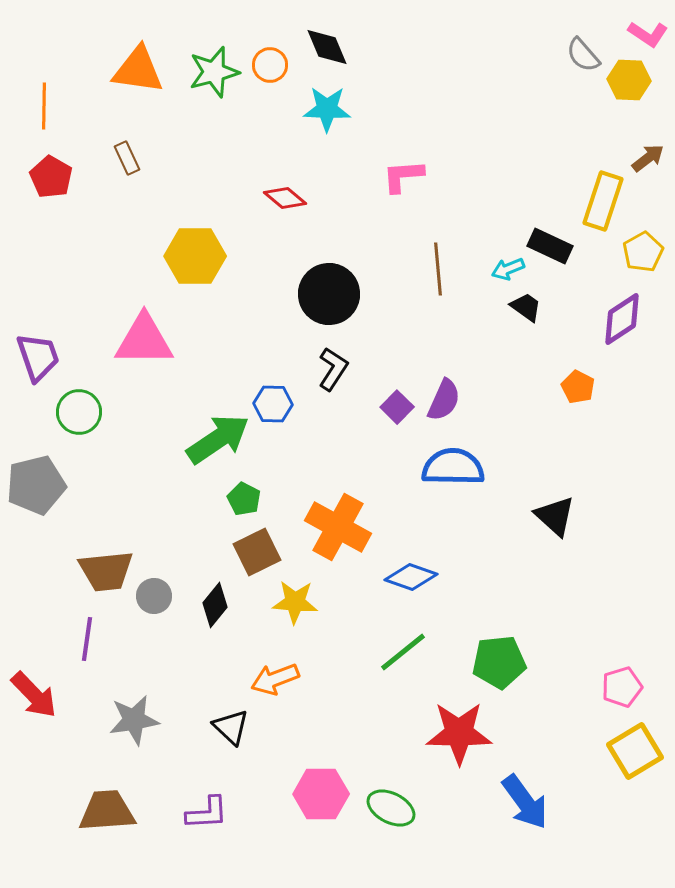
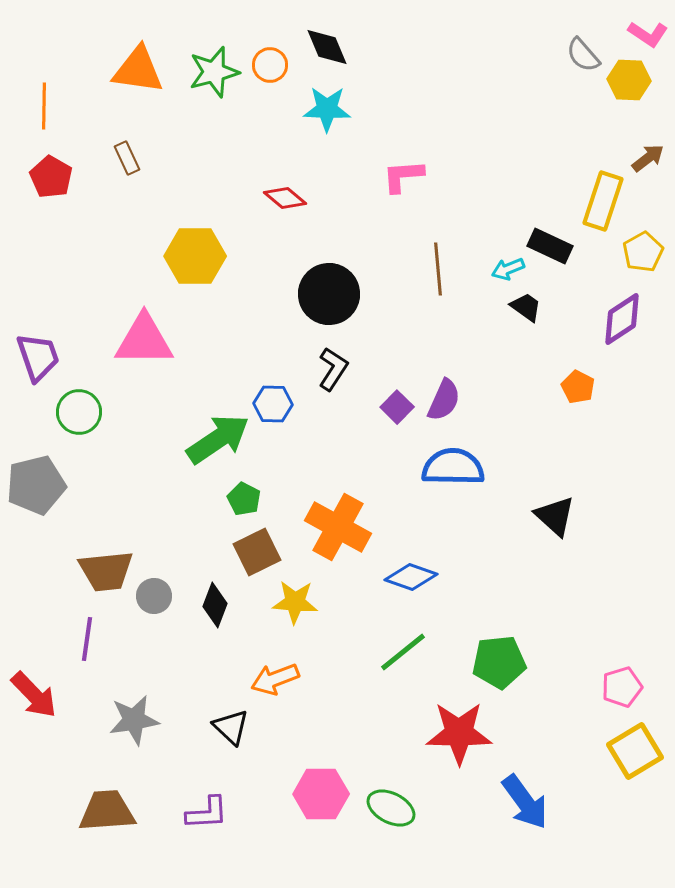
black diamond at (215, 605): rotated 18 degrees counterclockwise
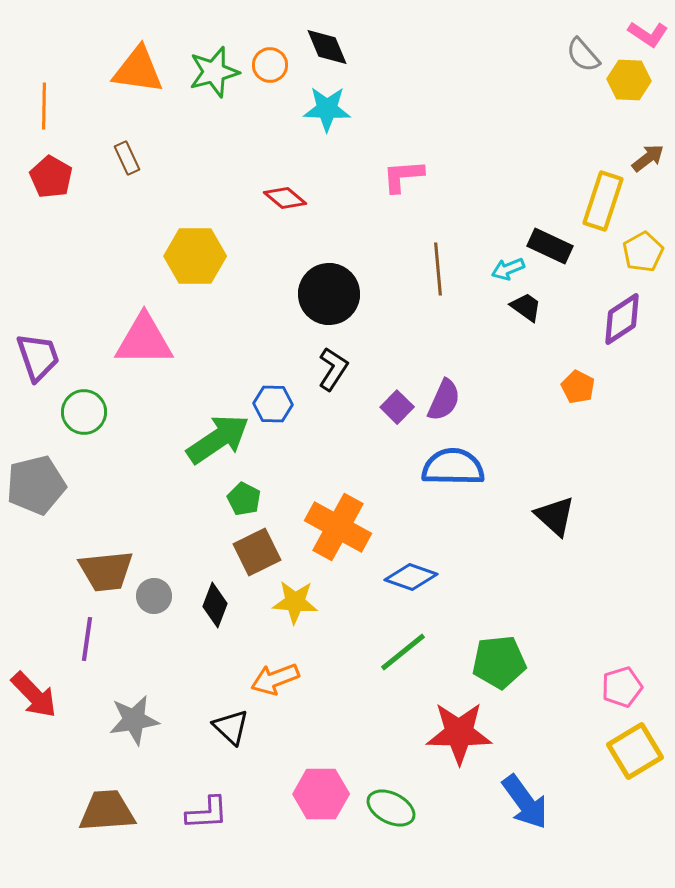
green circle at (79, 412): moved 5 px right
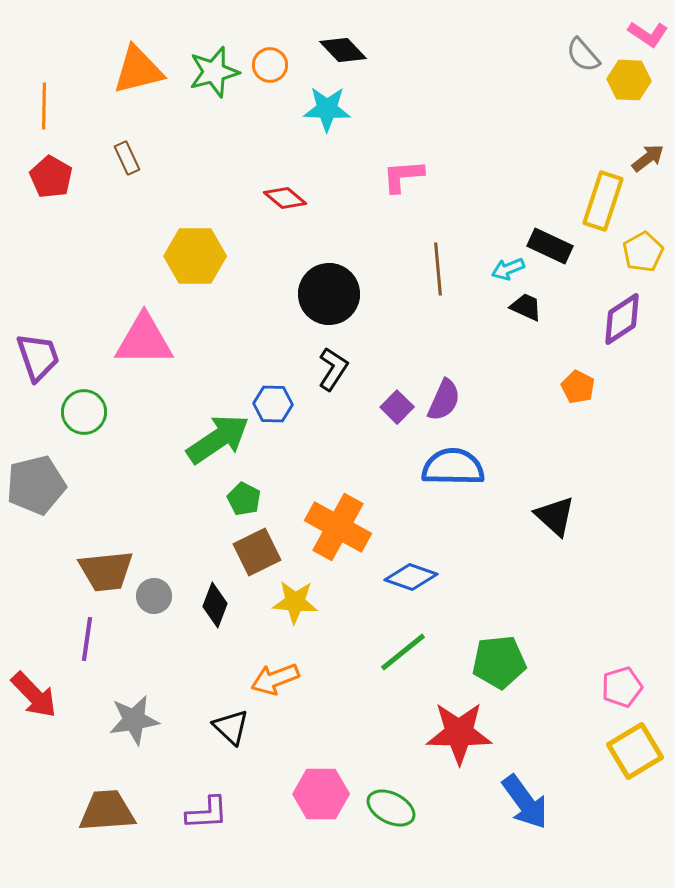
black diamond at (327, 47): moved 16 px right, 3 px down; rotated 21 degrees counterclockwise
orange triangle at (138, 70): rotated 22 degrees counterclockwise
black trapezoid at (526, 307): rotated 12 degrees counterclockwise
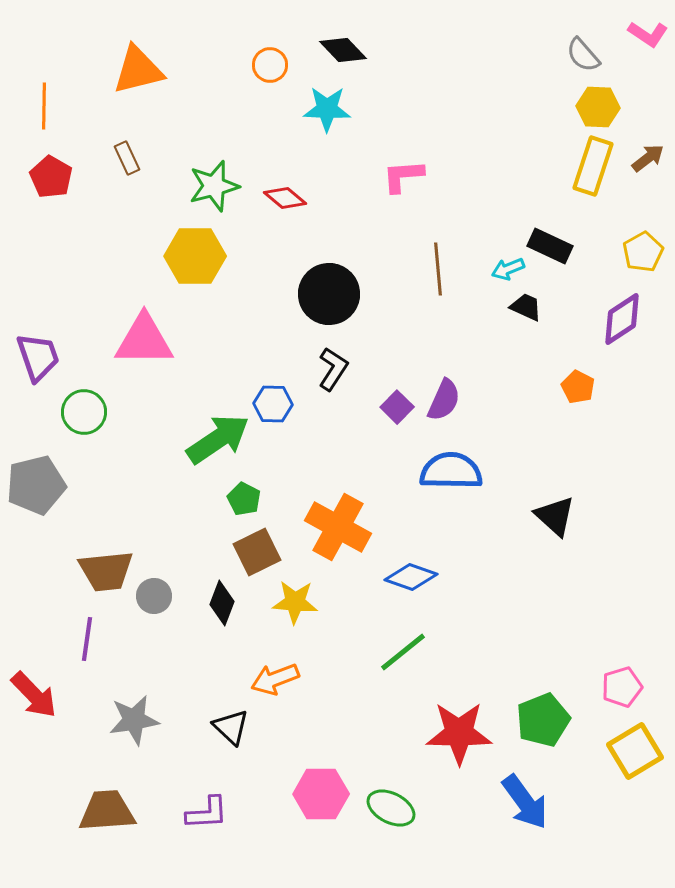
green star at (214, 72): moved 114 px down
yellow hexagon at (629, 80): moved 31 px left, 27 px down
yellow rectangle at (603, 201): moved 10 px left, 35 px up
blue semicircle at (453, 467): moved 2 px left, 4 px down
black diamond at (215, 605): moved 7 px right, 2 px up
green pentagon at (499, 662): moved 44 px right, 58 px down; rotated 16 degrees counterclockwise
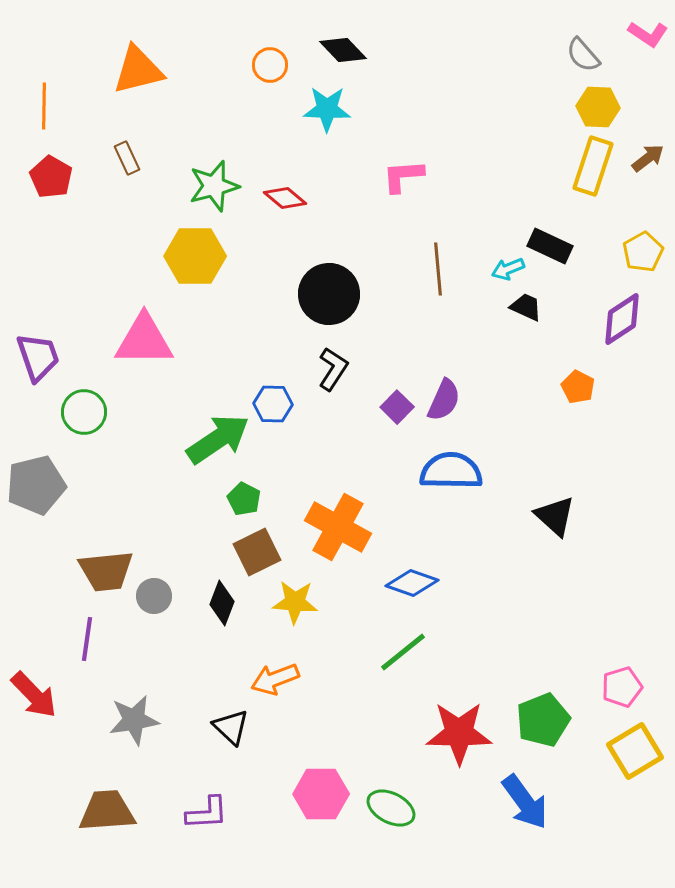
blue diamond at (411, 577): moved 1 px right, 6 px down
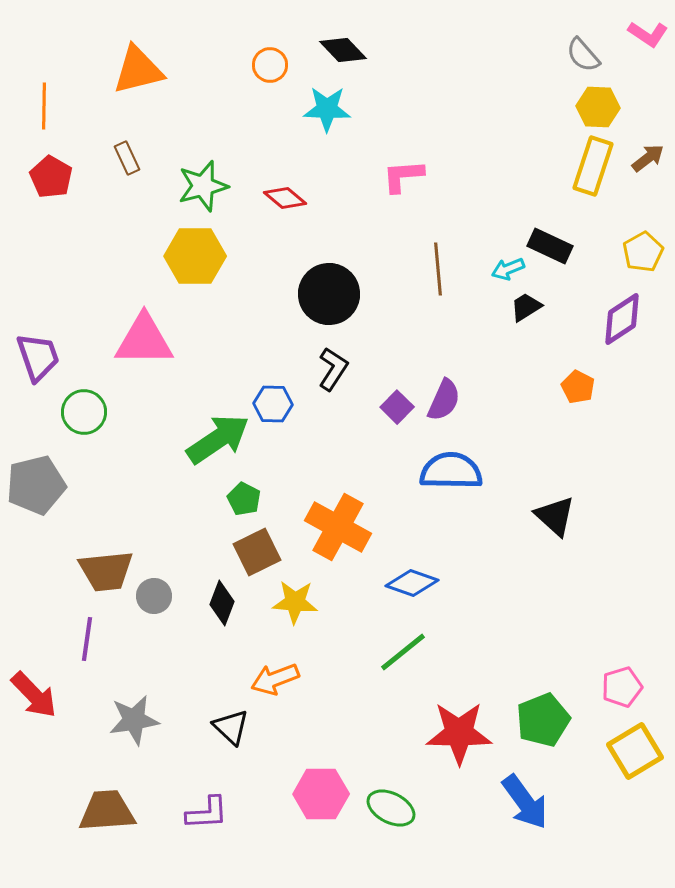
green star at (214, 186): moved 11 px left
black trapezoid at (526, 307): rotated 56 degrees counterclockwise
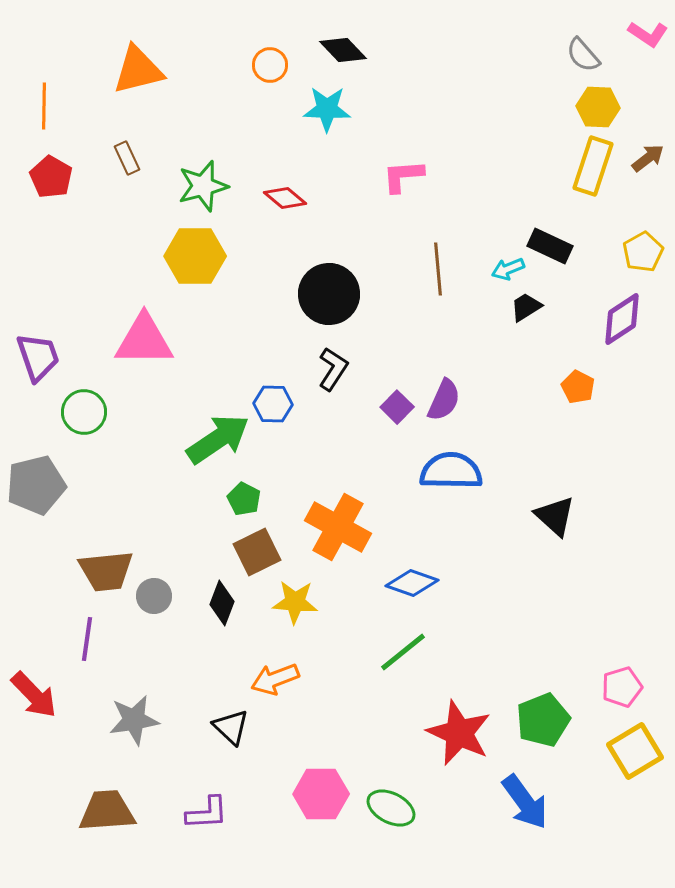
red star at (459, 733): rotated 24 degrees clockwise
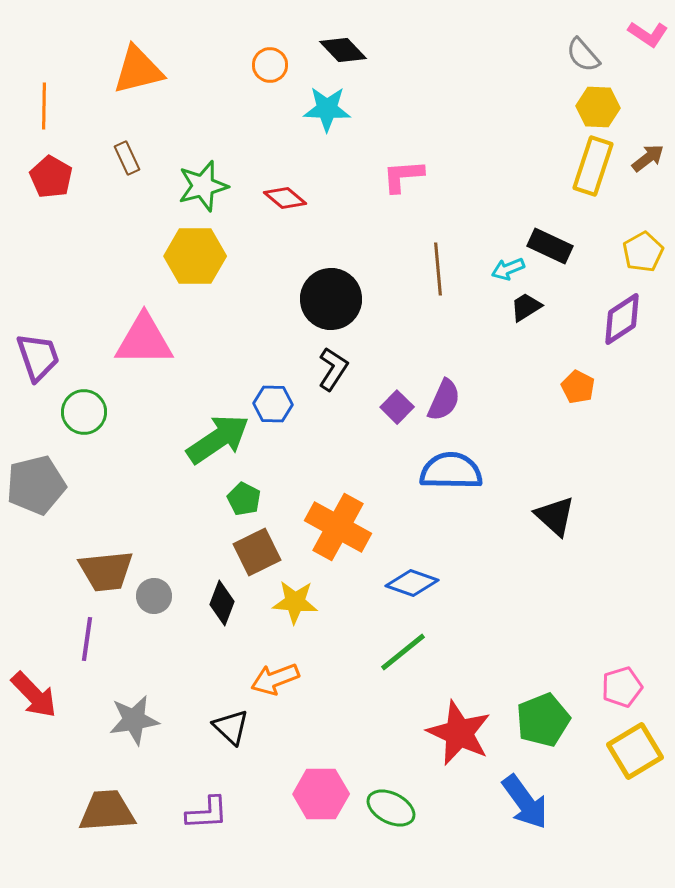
black circle at (329, 294): moved 2 px right, 5 px down
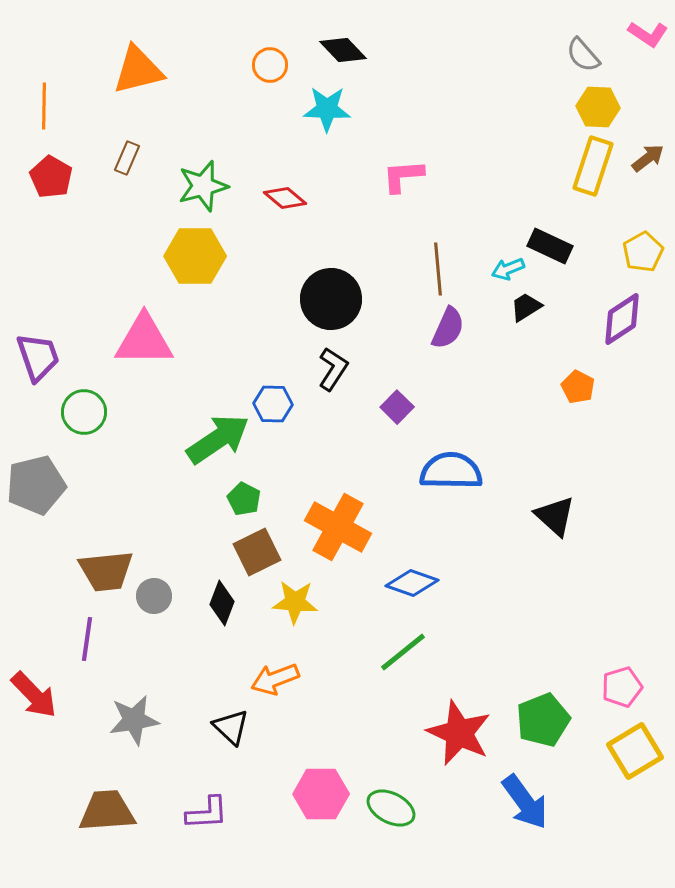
brown rectangle at (127, 158): rotated 48 degrees clockwise
purple semicircle at (444, 400): moved 4 px right, 72 px up
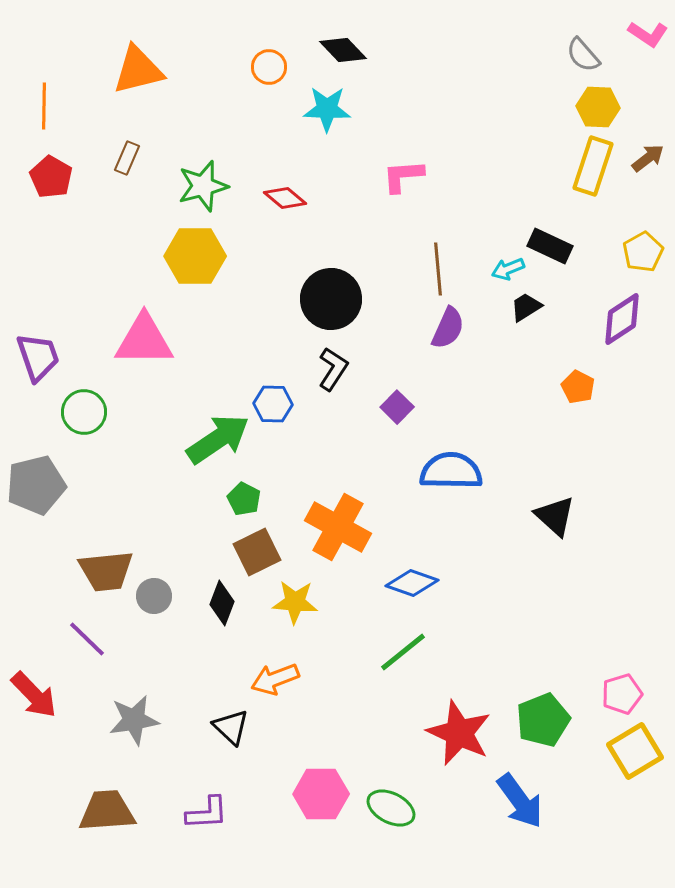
orange circle at (270, 65): moved 1 px left, 2 px down
purple line at (87, 639): rotated 54 degrees counterclockwise
pink pentagon at (622, 687): moved 7 px down
blue arrow at (525, 802): moved 5 px left, 1 px up
